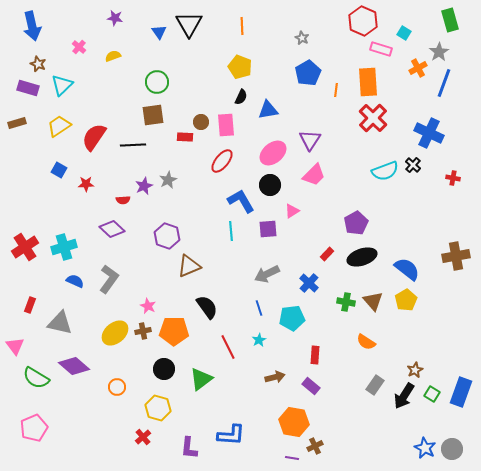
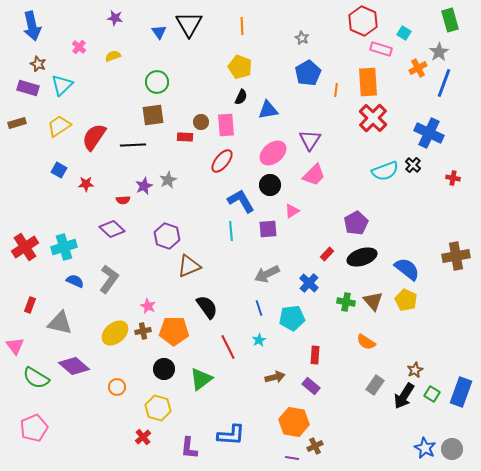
yellow pentagon at (406, 300): rotated 15 degrees counterclockwise
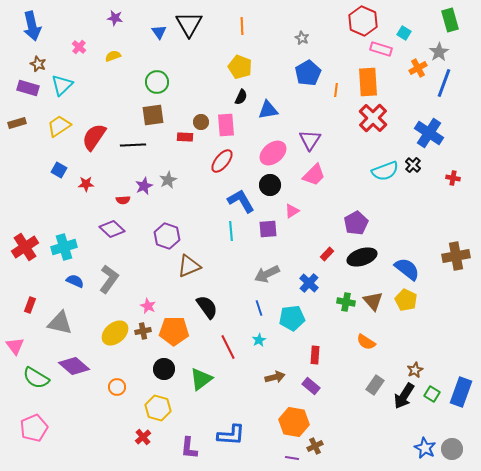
blue cross at (429, 133): rotated 8 degrees clockwise
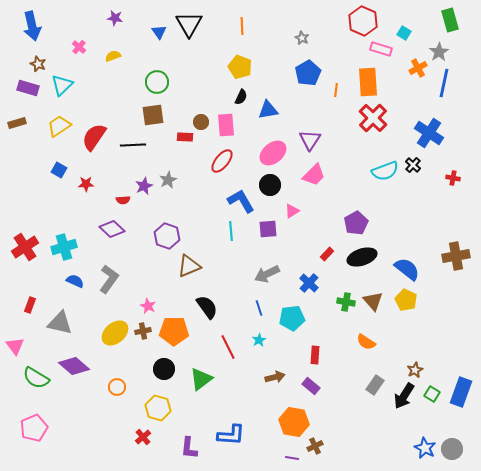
blue line at (444, 83): rotated 8 degrees counterclockwise
